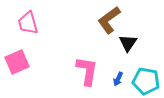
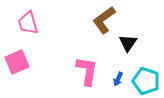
brown L-shape: moved 5 px left
cyan pentagon: rotated 8 degrees clockwise
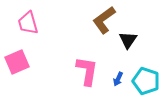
black triangle: moved 3 px up
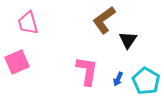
cyan pentagon: rotated 12 degrees clockwise
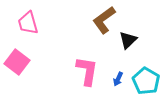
black triangle: rotated 12 degrees clockwise
pink square: rotated 30 degrees counterclockwise
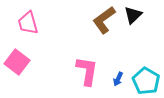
black triangle: moved 5 px right, 25 px up
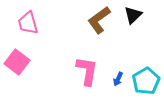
brown L-shape: moved 5 px left
cyan pentagon: rotated 12 degrees clockwise
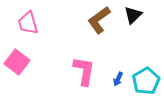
pink L-shape: moved 3 px left
